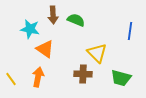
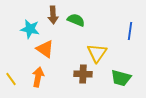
yellow triangle: rotated 20 degrees clockwise
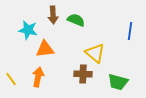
cyan star: moved 2 px left, 1 px down
orange triangle: rotated 42 degrees counterclockwise
yellow triangle: moved 2 px left; rotated 25 degrees counterclockwise
green trapezoid: moved 3 px left, 4 px down
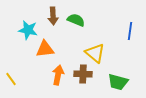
brown arrow: moved 1 px down
orange arrow: moved 20 px right, 2 px up
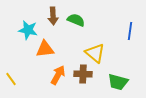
orange arrow: rotated 18 degrees clockwise
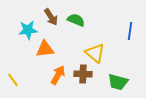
brown arrow: moved 2 px left, 1 px down; rotated 30 degrees counterclockwise
cyan star: rotated 18 degrees counterclockwise
yellow line: moved 2 px right, 1 px down
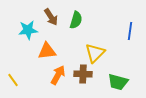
green semicircle: rotated 84 degrees clockwise
orange triangle: moved 2 px right, 2 px down
yellow triangle: rotated 35 degrees clockwise
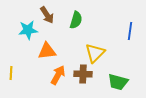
brown arrow: moved 4 px left, 2 px up
yellow line: moved 2 px left, 7 px up; rotated 40 degrees clockwise
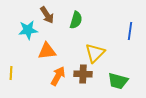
orange arrow: moved 1 px down
green trapezoid: moved 1 px up
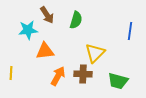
orange triangle: moved 2 px left
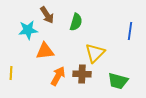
green semicircle: moved 2 px down
brown cross: moved 1 px left
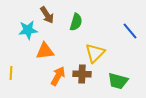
blue line: rotated 48 degrees counterclockwise
